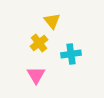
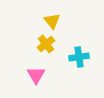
yellow cross: moved 7 px right, 1 px down
cyan cross: moved 8 px right, 3 px down
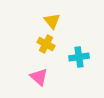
yellow cross: rotated 24 degrees counterclockwise
pink triangle: moved 3 px right, 2 px down; rotated 18 degrees counterclockwise
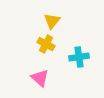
yellow triangle: rotated 18 degrees clockwise
pink triangle: moved 1 px right, 1 px down
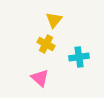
yellow triangle: moved 2 px right, 1 px up
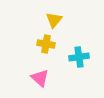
yellow cross: rotated 18 degrees counterclockwise
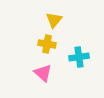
yellow cross: moved 1 px right
pink triangle: moved 3 px right, 5 px up
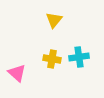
yellow cross: moved 5 px right, 15 px down
pink triangle: moved 26 px left
